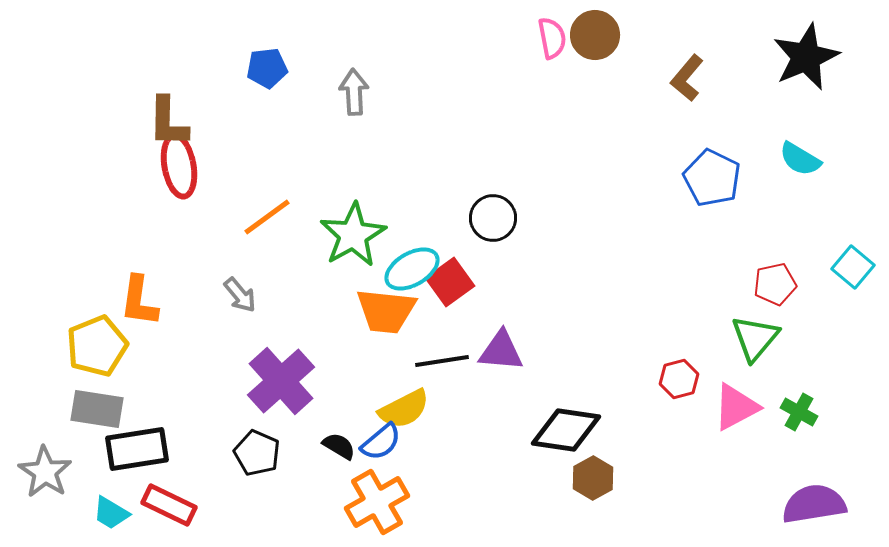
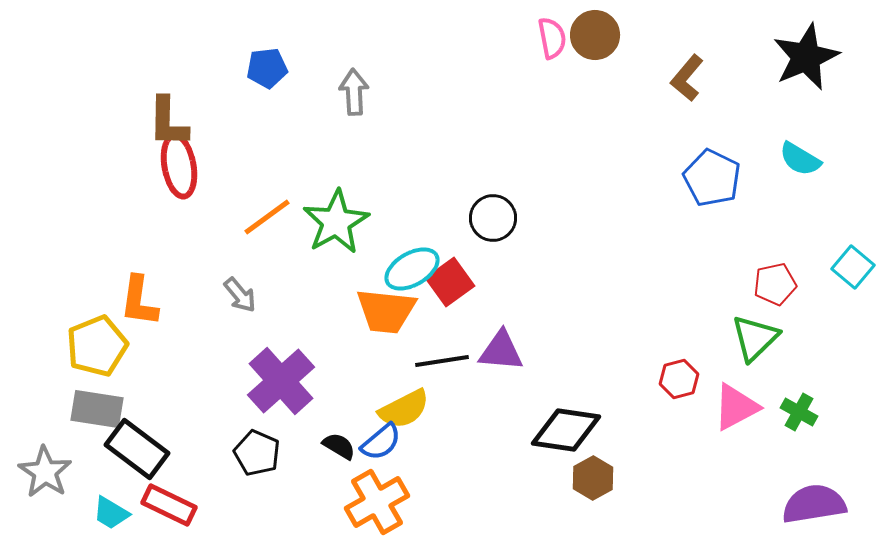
green star at (353, 235): moved 17 px left, 13 px up
green triangle at (755, 338): rotated 6 degrees clockwise
black rectangle at (137, 449): rotated 46 degrees clockwise
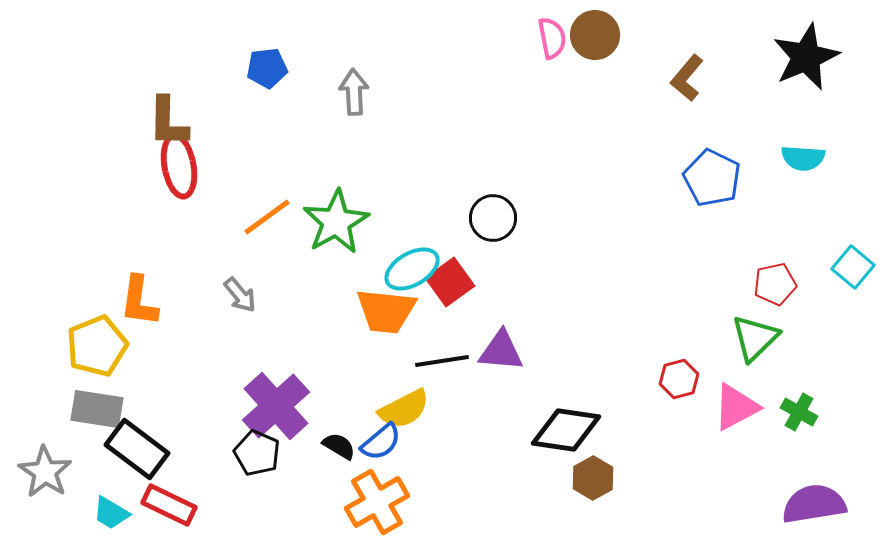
cyan semicircle at (800, 159): moved 3 px right, 1 px up; rotated 27 degrees counterclockwise
purple cross at (281, 381): moved 5 px left, 25 px down
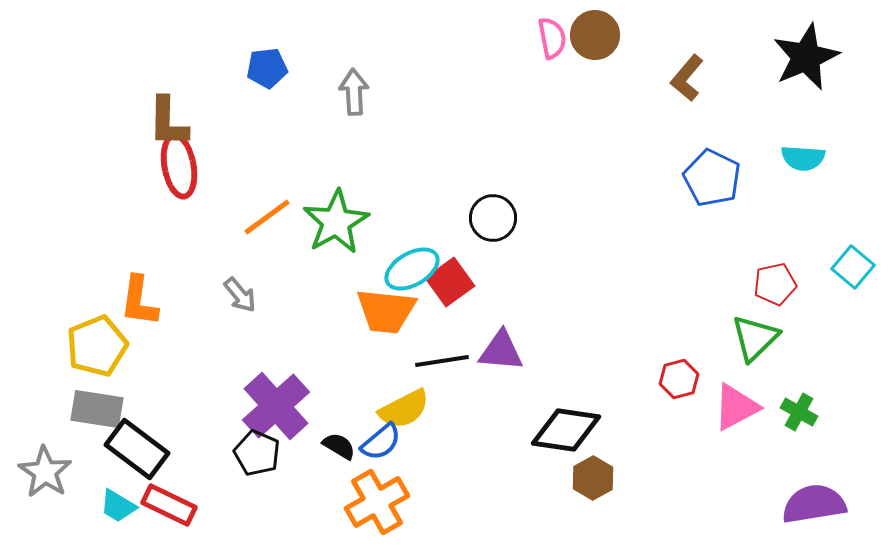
cyan trapezoid at (111, 513): moved 7 px right, 7 px up
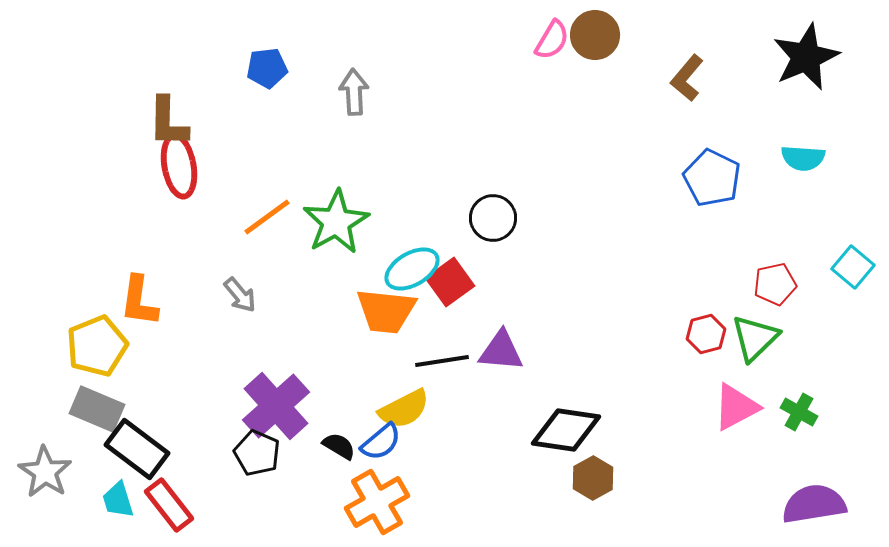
pink semicircle at (552, 38): moved 2 px down; rotated 42 degrees clockwise
red hexagon at (679, 379): moved 27 px right, 45 px up
gray rectangle at (97, 409): rotated 14 degrees clockwise
red rectangle at (169, 505): rotated 26 degrees clockwise
cyan trapezoid at (118, 506): moved 6 px up; rotated 42 degrees clockwise
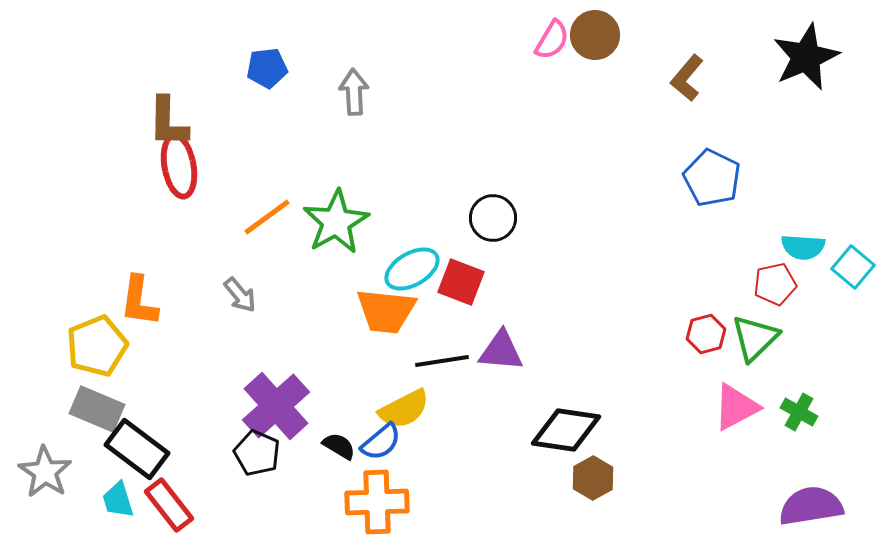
cyan semicircle at (803, 158): moved 89 px down
red square at (450, 282): moved 11 px right; rotated 33 degrees counterclockwise
orange cross at (377, 502): rotated 28 degrees clockwise
purple semicircle at (814, 504): moved 3 px left, 2 px down
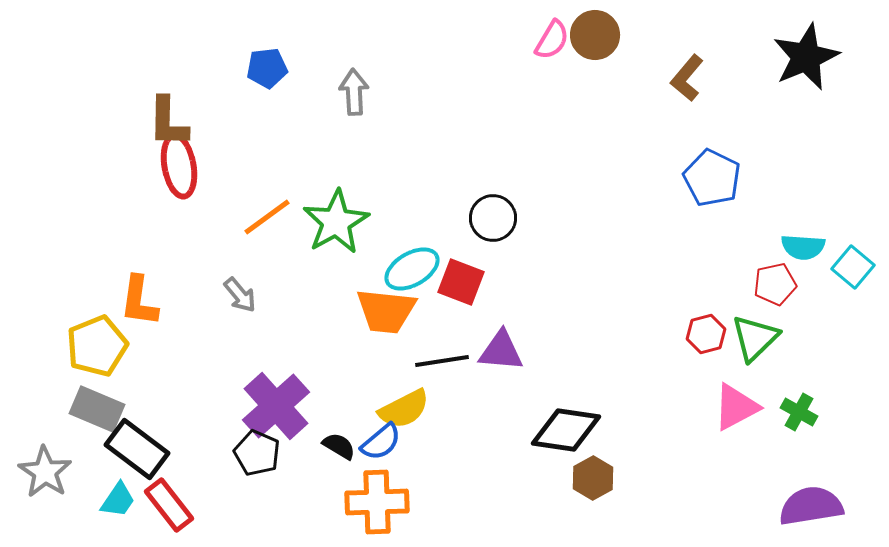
cyan trapezoid at (118, 500): rotated 129 degrees counterclockwise
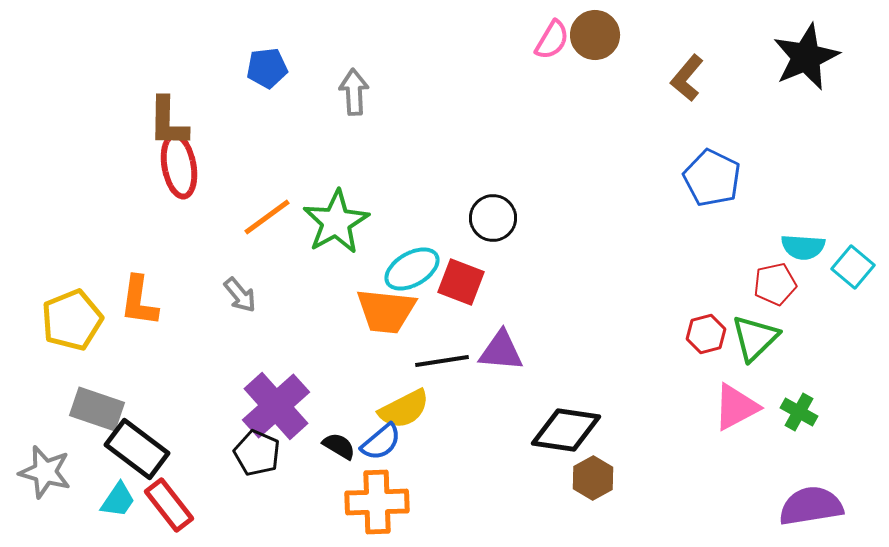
yellow pentagon at (97, 346): moved 25 px left, 26 px up
gray rectangle at (97, 409): rotated 4 degrees counterclockwise
gray star at (45, 472): rotated 18 degrees counterclockwise
